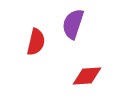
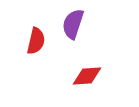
red semicircle: moved 1 px up
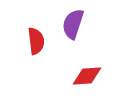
red semicircle: rotated 20 degrees counterclockwise
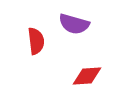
purple semicircle: moved 1 px right; rotated 92 degrees counterclockwise
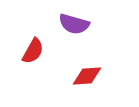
red semicircle: moved 3 px left, 10 px down; rotated 36 degrees clockwise
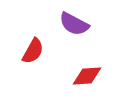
purple semicircle: rotated 12 degrees clockwise
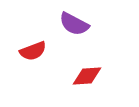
red semicircle: rotated 40 degrees clockwise
